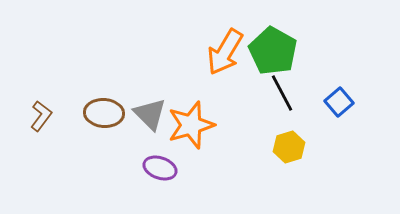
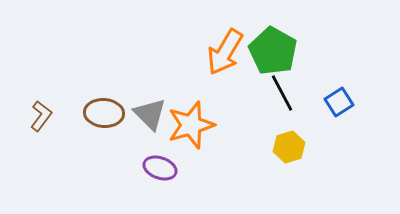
blue square: rotated 8 degrees clockwise
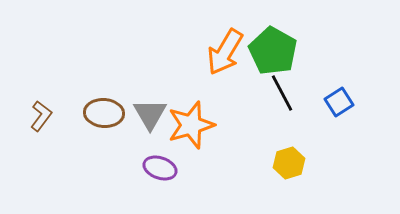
gray triangle: rotated 15 degrees clockwise
yellow hexagon: moved 16 px down
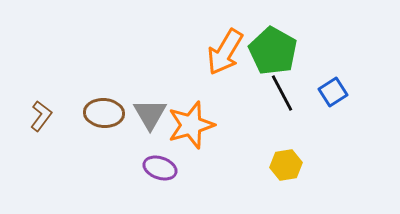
blue square: moved 6 px left, 10 px up
yellow hexagon: moved 3 px left, 2 px down; rotated 8 degrees clockwise
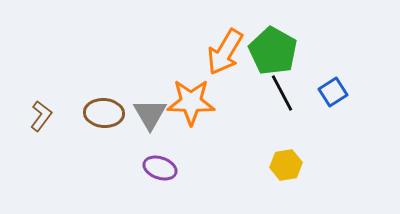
orange star: moved 23 px up; rotated 18 degrees clockwise
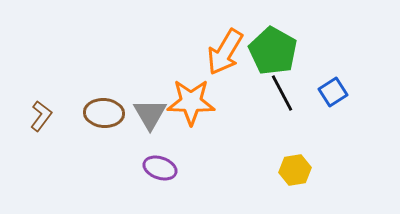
yellow hexagon: moved 9 px right, 5 px down
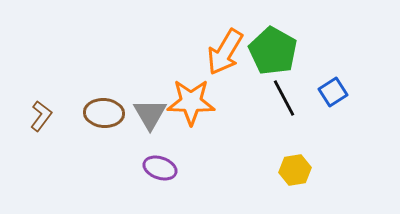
black line: moved 2 px right, 5 px down
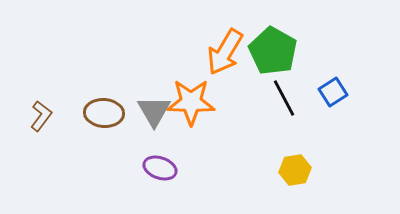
gray triangle: moved 4 px right, 3 px up
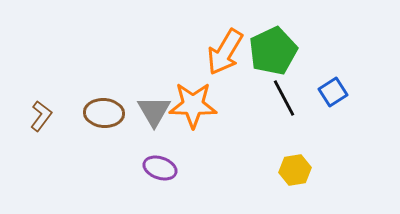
green pentagon: rotated 18 degrees clockwise
orange star: moved 2 px right, 3 px down
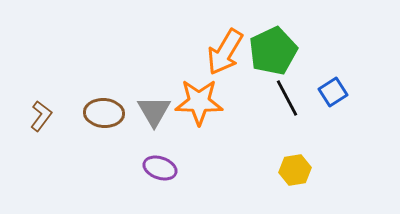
black line: moved 3 px right
orange star: moved 6 px right, 3 px up
